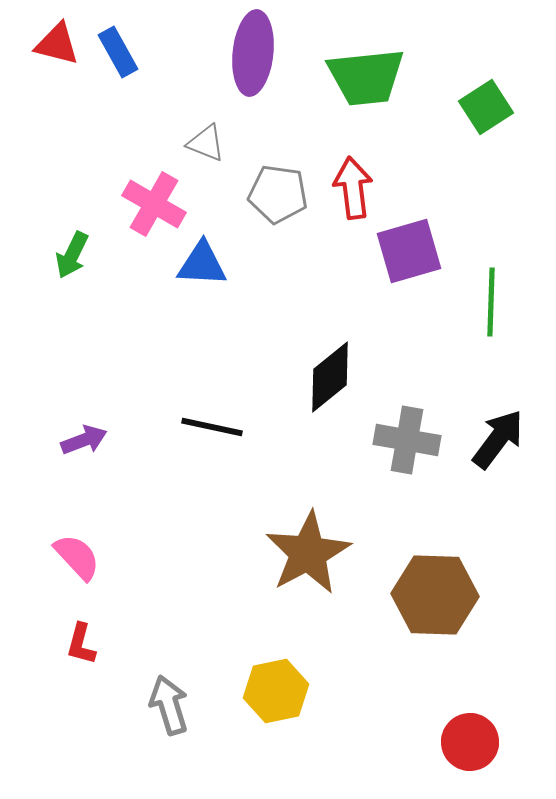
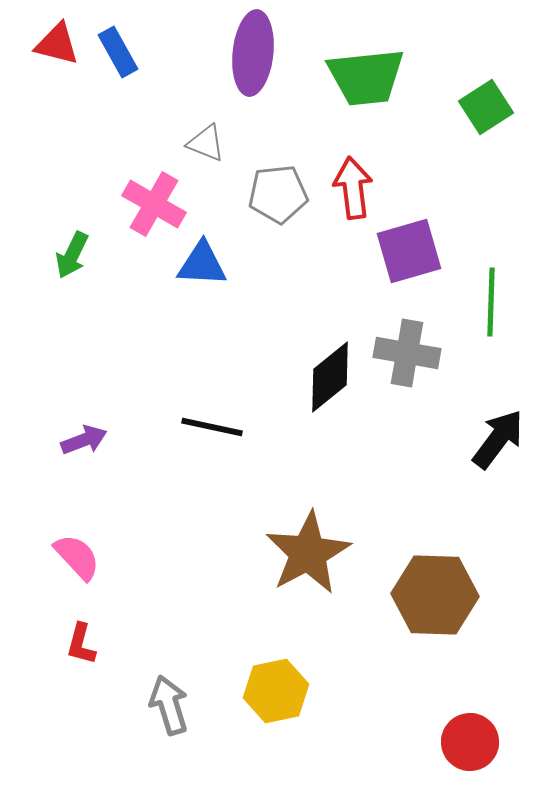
gray pentagon: rotated 14 degrees counterclockwise
gray cross: moved 87 px up
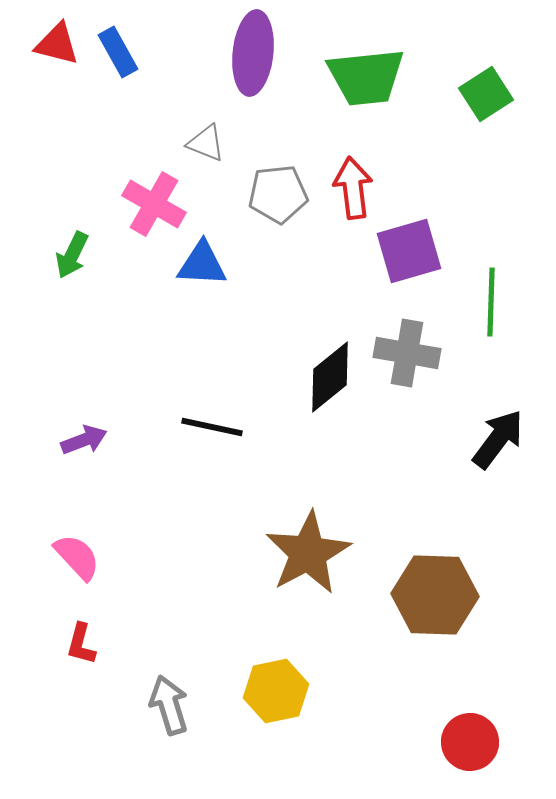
green square: moved 13 px up
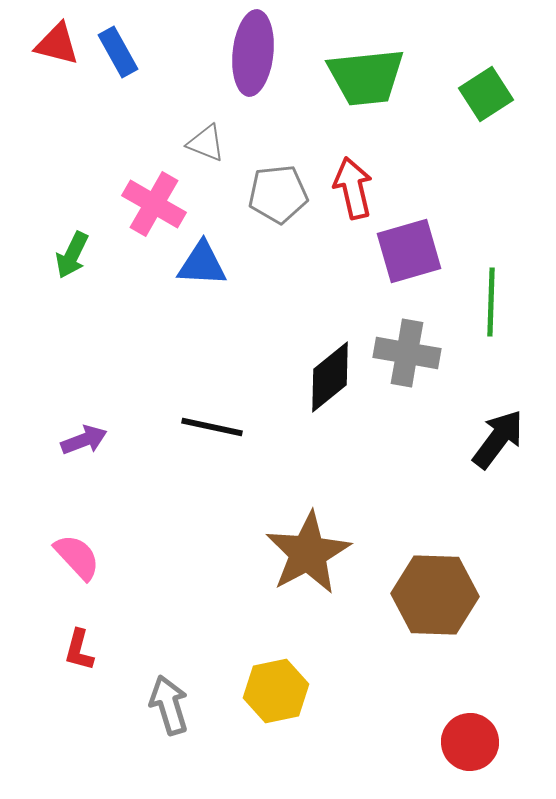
red arrow: rotated 6 degrees counterclockwise
red L-shape: moved 2 px left, 6 px down
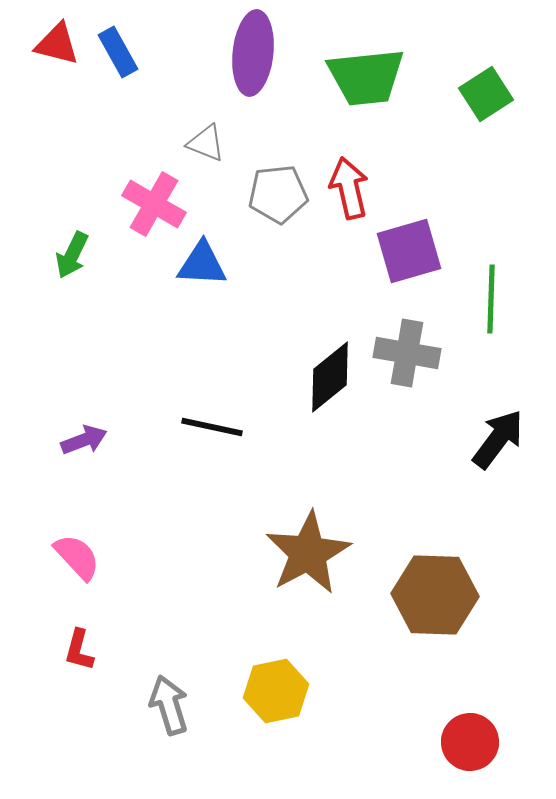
red arrow: moved 4 px left
green line: moved 3 px up
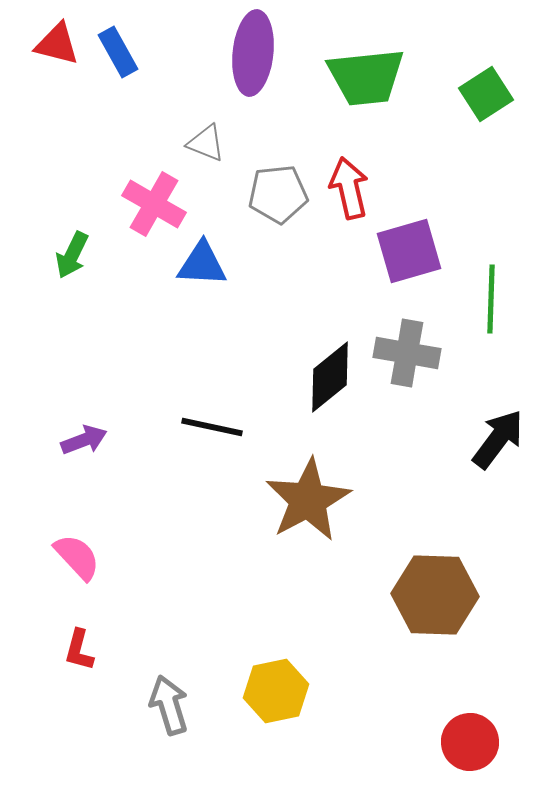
brown star: moved 53 px up
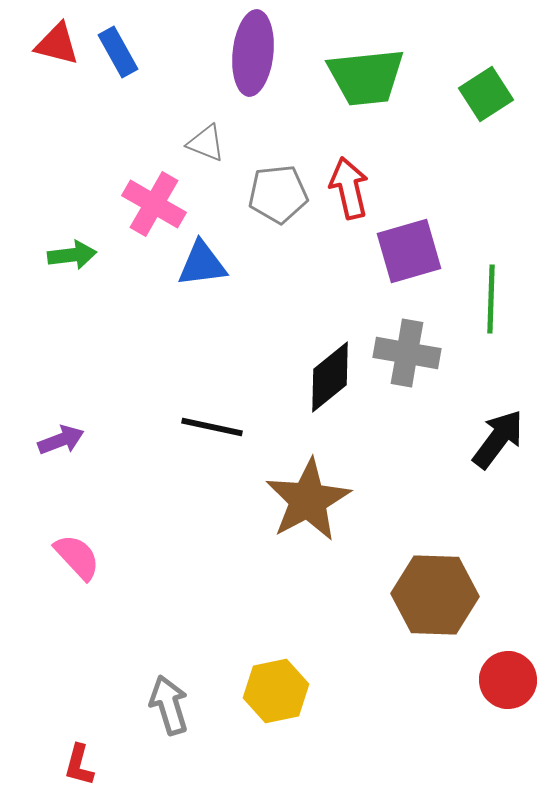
green arrow: rotated 123 degrees counterclockwise
blue triangle: rotated 10 degrees counterclockwise
purple arrow: moved 23 px left
red L-shape: moved 115 px down
red circle: moved 38 px right, 62 px up
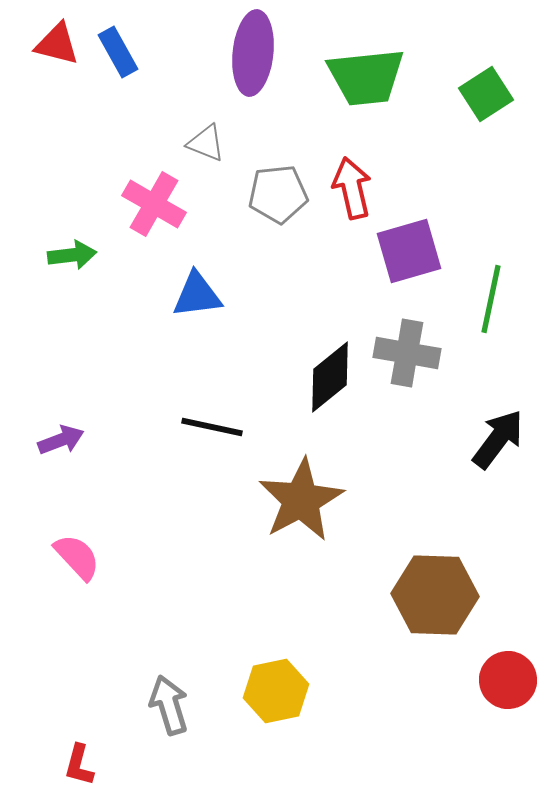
red arrow: moved 3 px right
blue triangle: moved 5 px left, 31 px down
green line: rotated 10 degrees clockwise
brown star: moved 7 px left
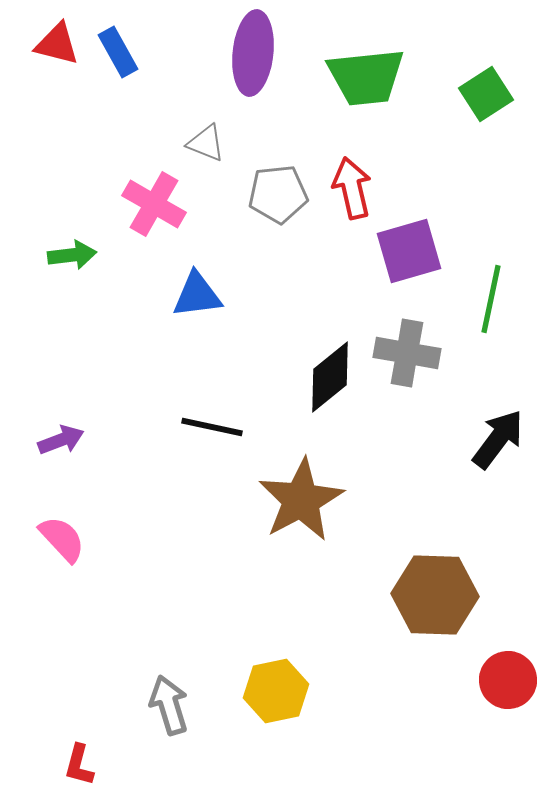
pink semicircle: moved 15 px left, 18 px up
